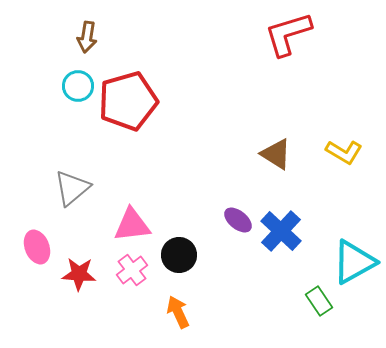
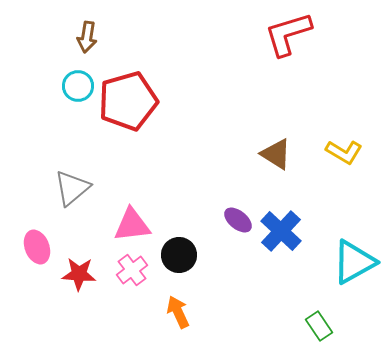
green rectangle: moved 25 px down
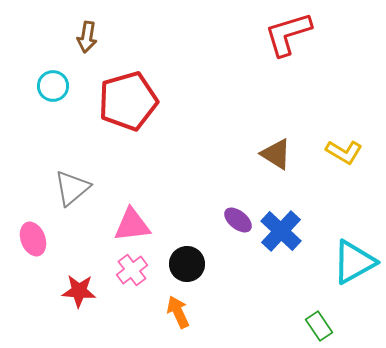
cyan circle: moved 25 px left
pink ellipse: moved 4 px left, 8 px up
black circle: moved 8 px right, 9 px down
red star: moved 17 px down
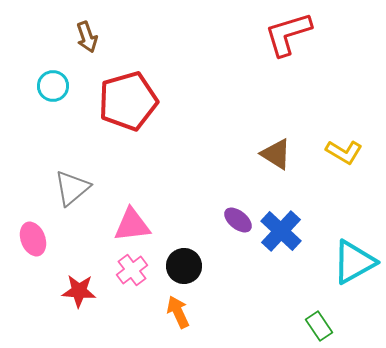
brown arrow: rotated 28 degrees counterclockwise
black circle: moved 3 px left, 2 px down
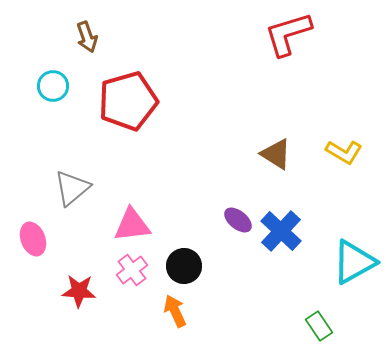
orange arrow: moved 3 px left, 1 px up
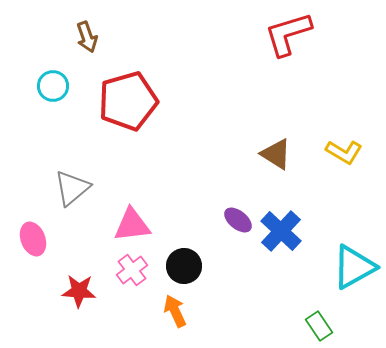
cyan triangle: moved 5 px down
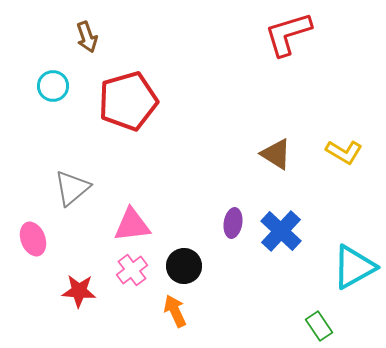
purple ellipse: moved 5 px left, 3 px down; rotated 60 degrees clockwise
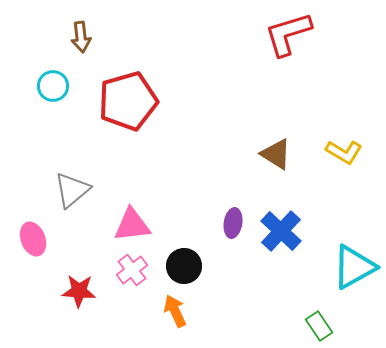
brown arrow: moved 6 px left; rotated 12 degrees clockwise
gray triangle: moved 2 px down
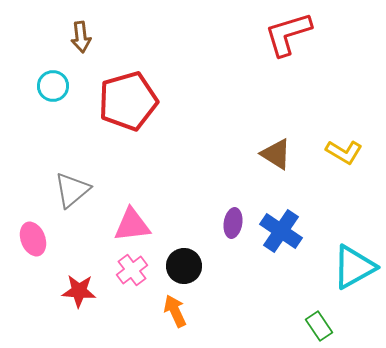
blue cross: rotated 9 degrees counterclockwise
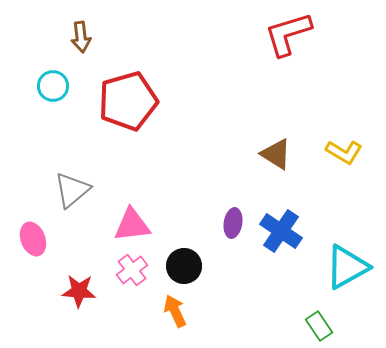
cyan triangle: moved 7 px left
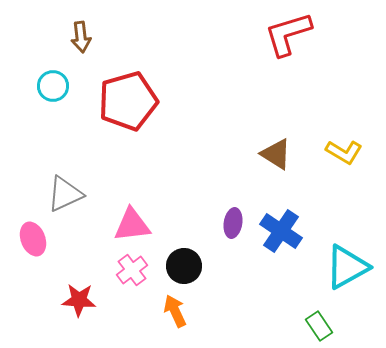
gray triangle: moved 7 px left, 4 px down; rotated 15 degrees clockwise
red star: moved 9 px down
